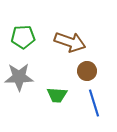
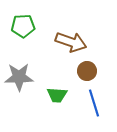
green pentagon: moved 11 px up
brown arrow: moved 1 px right
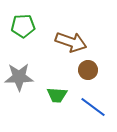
brown circle: moved 1 px right, 1 px up
blue line: moved 1 px left, 4 px down; rotated 36 degrees counterclockwise
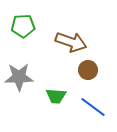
green trapezoid: moved 1 px left, 1 px down
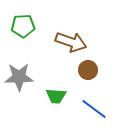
blue line: moved 1 px right, 2 px down
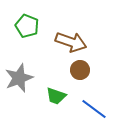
green pentagon: moved 4 px right; rotated 25 degrees clockwise
brown circle: moved 8 px left
gray star: moved 1 px down; rotated 20 degrees counterclockwise
green trapezoid: rotated 15 degrees clockwise
